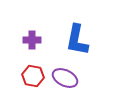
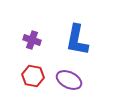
purple cross: rotated 18 degrees clockwise
purple ellipse: moved 4 px right, 2 px down
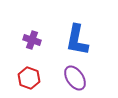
red hexagon: moved 4 px left, 2 px down; rotated 10 degrees clockwise
purple ellipse: moved 6 px right, 2 px up; rotated 30 degrees clockwise
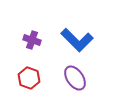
blue L-shape: rotated 56 degrees counterclockwise
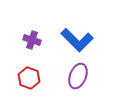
purple ellipse: moved 3 px right, 2 px up; rotated 55 degrees clockwise
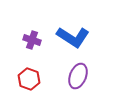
blue L-shape: moved 4 px left, 3 px up; rotated 12 degrees counterclockwise
red hexagon: moved 1 px down
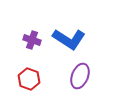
blue L-shape: moved 4 px left, 2 px down
purple ellipse: moved 2 px right
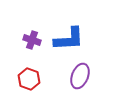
blue L-shape: rotated 36 degrees counterclockwise
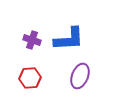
red hexagon: moved 1 px right, 1 px up; rotated 25 degrees counterclockwise
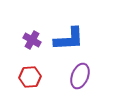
purple cross: rotated 12 degrees clockwise
red hexagon: moved 1 px up
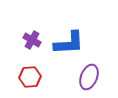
blue L-shape: moved 4 px down
purple ellipse: moved 9 px right, 1 px down
